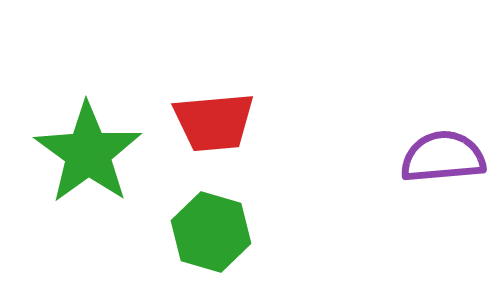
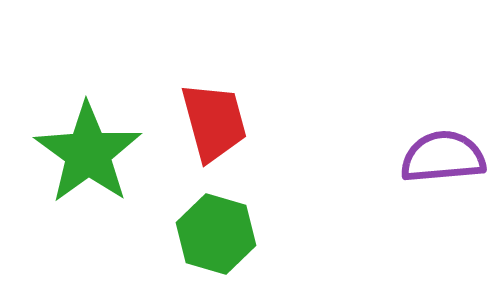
red trapezoid: rotated 100 degrees counterclockwise
green hexagon: moved 5 px right, 2 px down
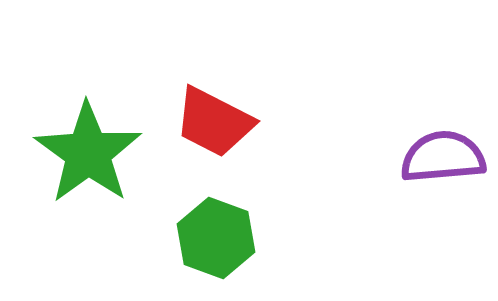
red trapezoid: rotated 132 degrees clockwise
green hexagon: moved 4 px down; rotated 4 degrees clockwise
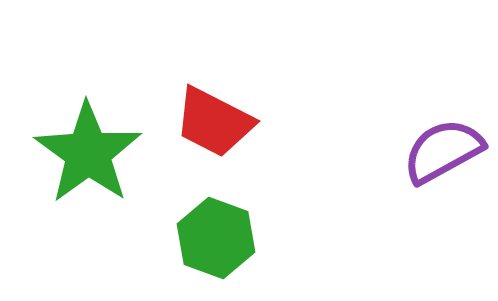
purple semicircle: moved 6 px up; rotated 24 degrees counterclockwise
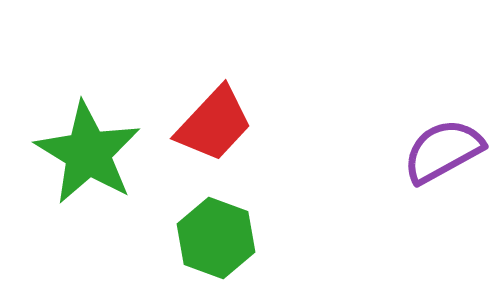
red trapezoid: moved 2 px down; rotated 74 degrees counterclockwise
green star: rotated 5 degrees counterclockwise
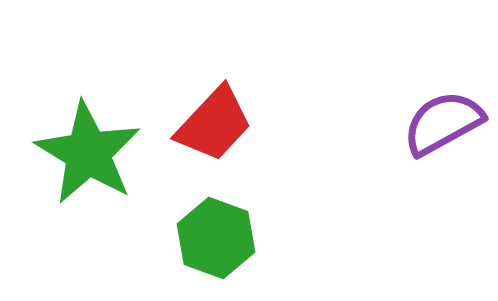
purple semicircle: moved 28 px up
